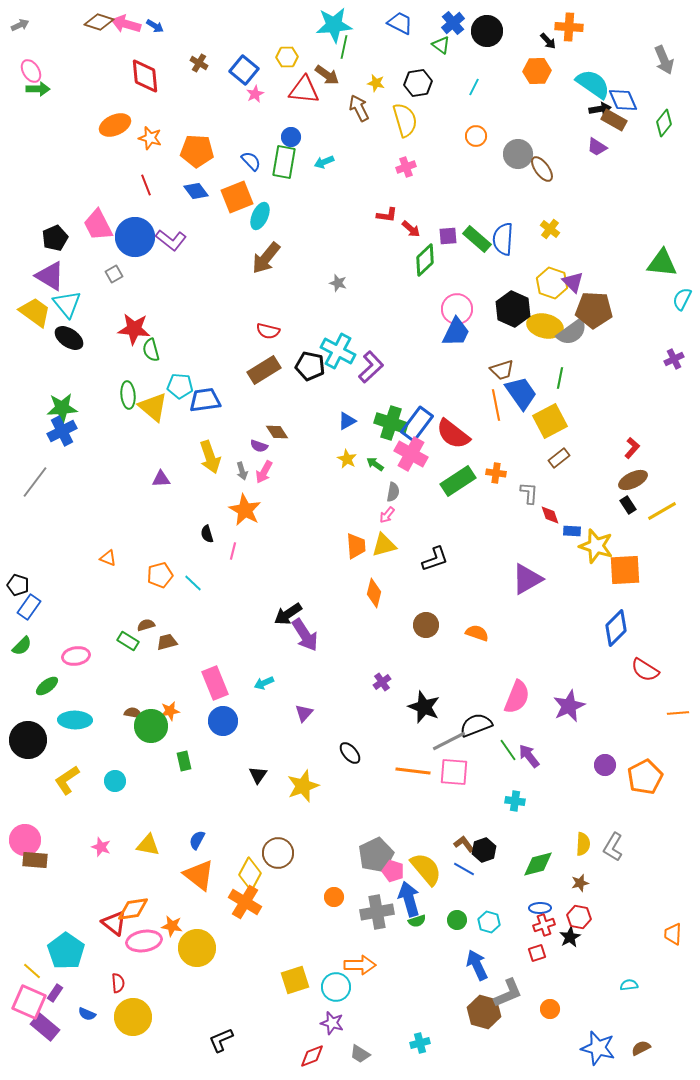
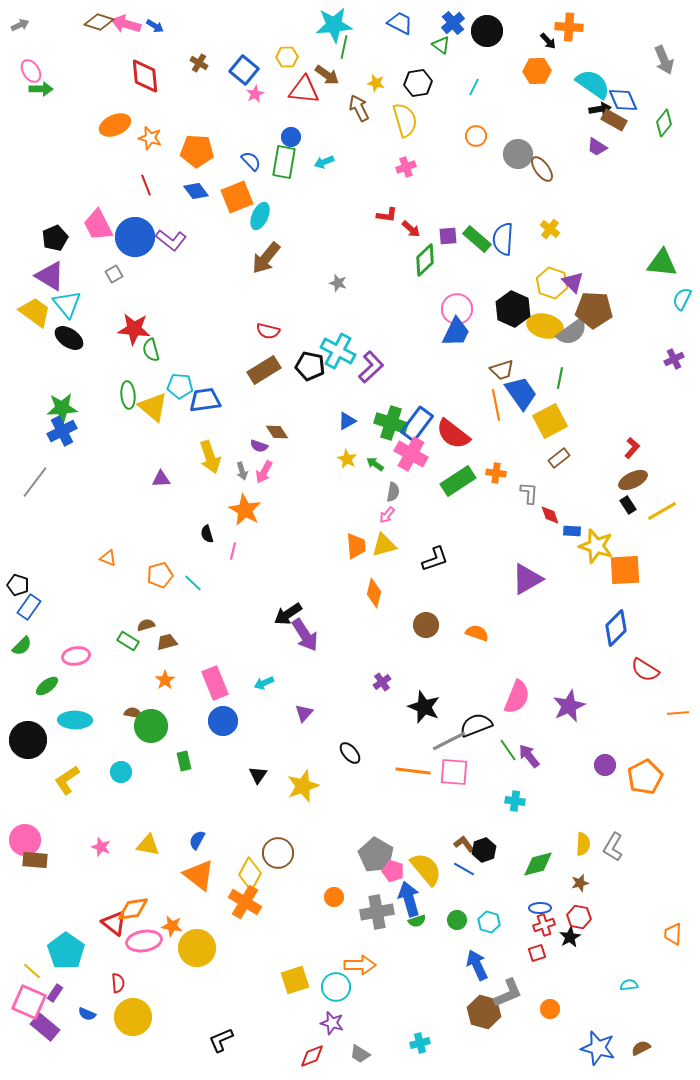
green arrow at (38, 89): moved 3 px right
orange star at (170, 711): moved 5 px left, 31 px up; rotated 24 degrees counterclockwise
cyan circle at (115, 781): moved 6 px right, 9 px up
gray pentagon at (376, 855): rotated 16 degrees counterclockwise
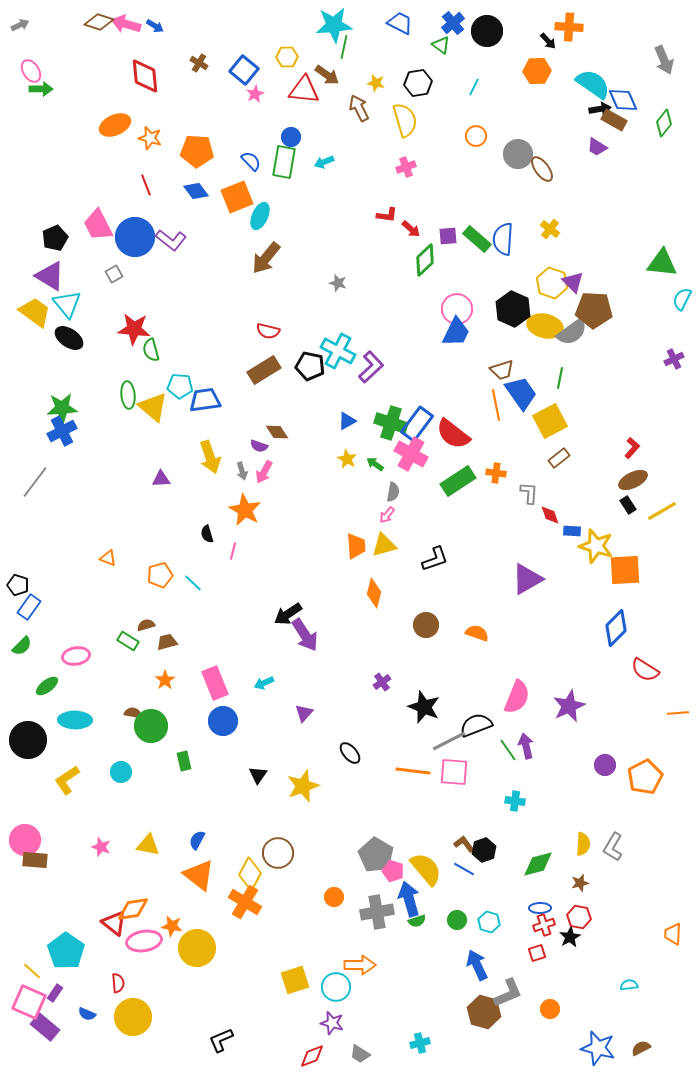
purple arrow at (529, 756): moved 3 px left, 10 px up; rotated 25 degrees clockwise
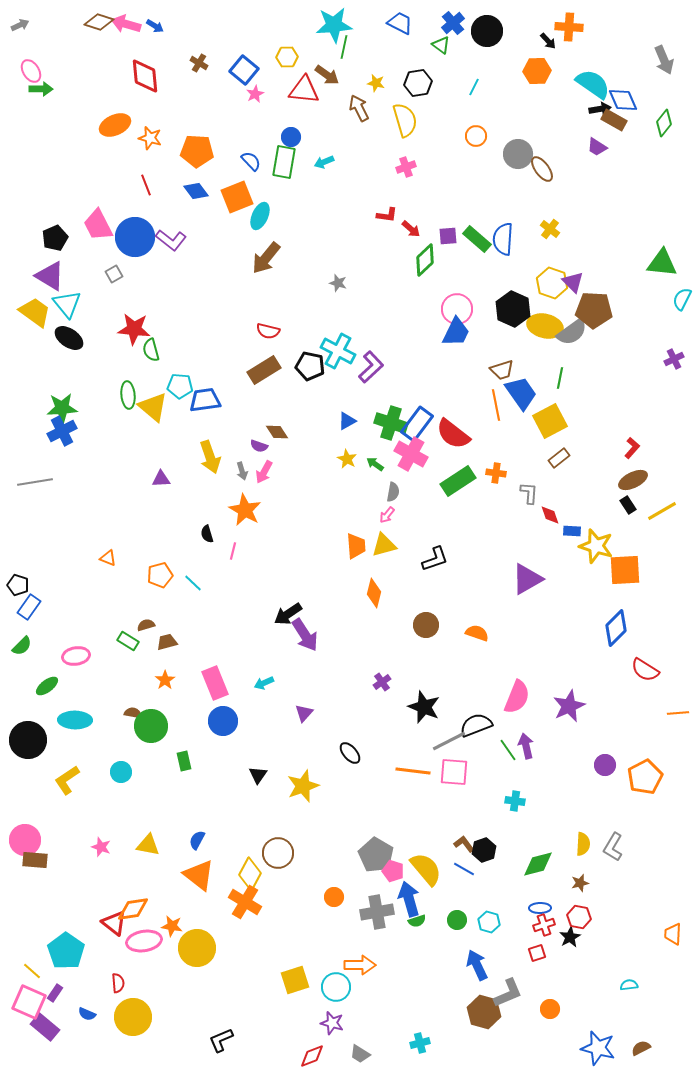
gray line at (35, 482): rotated 44 degrees clockwise
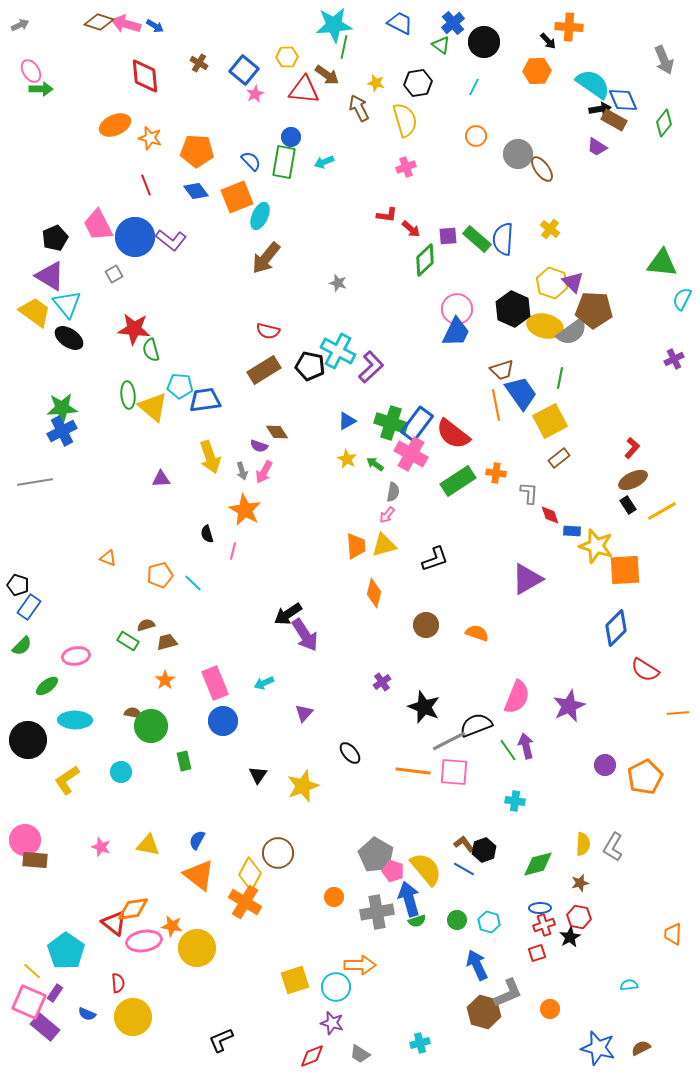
black circle at (487, 31): moved 3 px left, 11 px down
